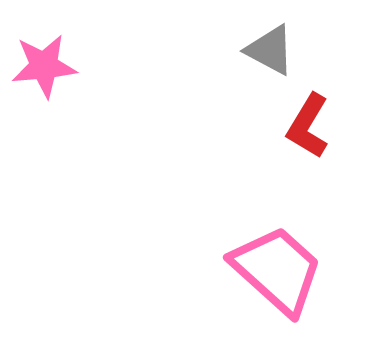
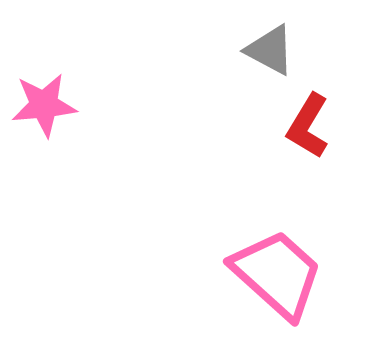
pink star: moved 39 px down
pink trapezoid: moved 4 px down
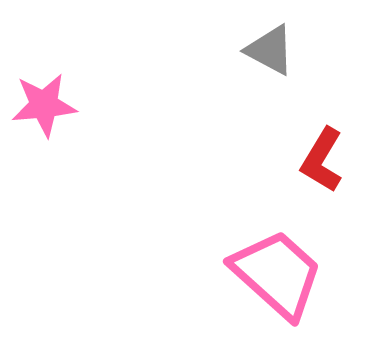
red L-shape: moved 14 px right, 34 px down
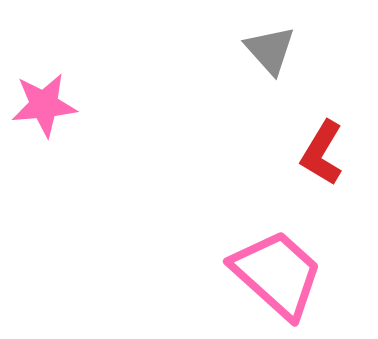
gray triangle: rotated 20 degrees clockwise
red L-shape: moved 7 px up
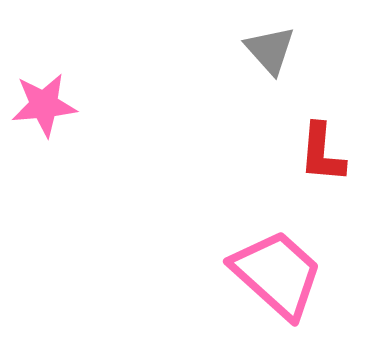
red L-shape: rotated 26 degrees counterclockwise
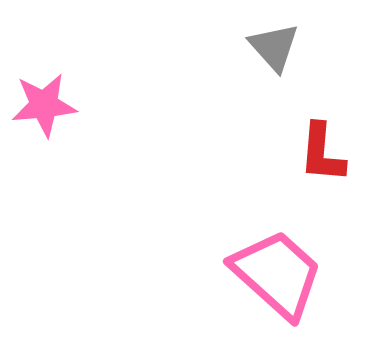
gray triangle: moved 4 px right, 3 px up
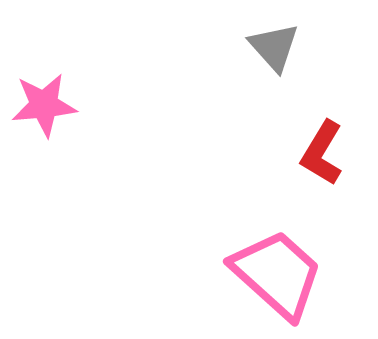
red L-shape: rotated 26 degrees clockwise
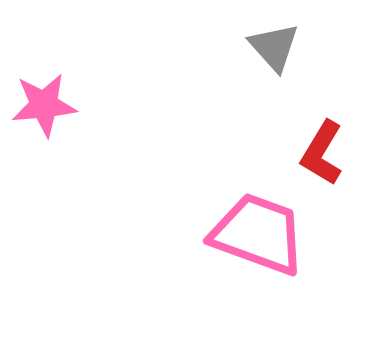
pink trapezoid: moved 19 px left, 40 px up; rotated 22 degrees counterclockwise
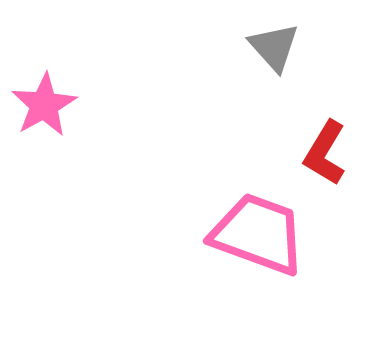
pink star: rotated 24 degrees counterclockwise
red L-shape: moved 3 px right
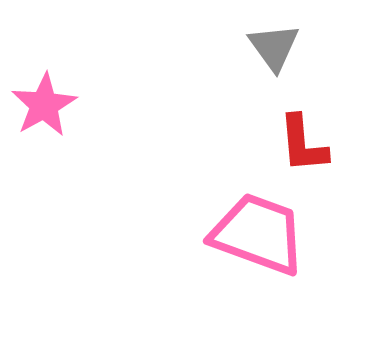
gray triangle: rotated 6 degrees clockwise
red L-shape: moved 22 px left, 9 px up; rotated 36 degrees counterclockwise
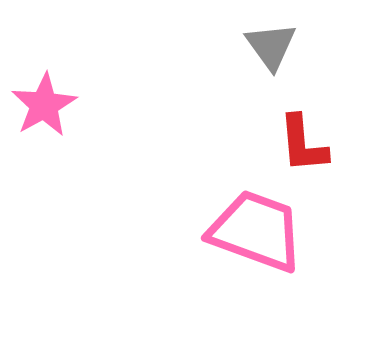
gray triangle: moved 3 px left, 1 px up
pink trapezoid: moved 2 px left, 3 px up
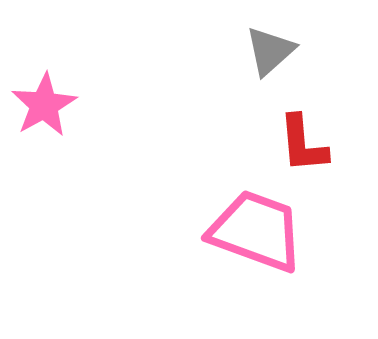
gray triangle: moved 1 px left, 5 px down; rotated 24 degrees clockwise
